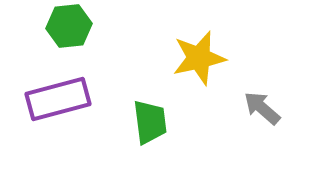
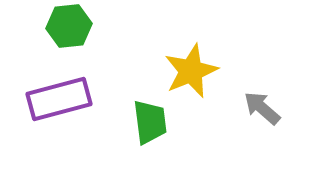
yellow star: moved 8 px left, 13 px down; rotated 10 degrees counterclockwise
purple rectangle: moved 1 px right
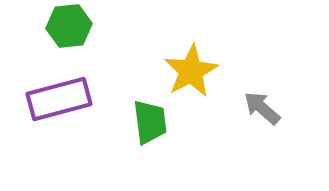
yellow star: rotated 6 degrees counterclockwise
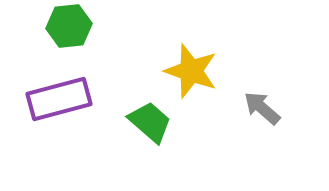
yellow star: rotated 24 degrees counterclockwise
green trapezoid: rotated 42 degrees counterclockwise
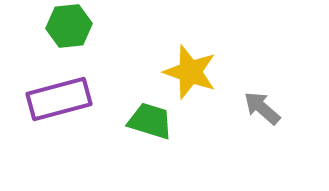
yellow star: moved 1 px left, 1 px down
green trapezoid: moved 1 px up; rotated 24 degrees counterclockwise
